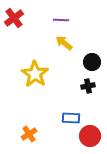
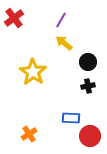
purple line: rotated 63 degrees counterclockwise
black circle: moved 4 px left
yellow star: moved 2 px left, 2 px up
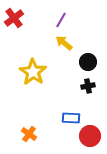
orange cross: rotated 21 degrees counterclockwise
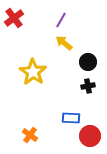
orange cross: moved 1 px right, 1 px down
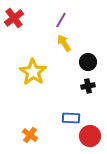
yellow arrow: rotated 18 degrees clockwise
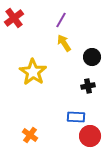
black circle: moved 4 px right, 5 px up
blue rectangle: moved 5 px right, 1 px up
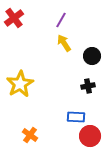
black circle: moved 1 px up
yellow star: moved 13 px left, 12 px down; rotated 8 degrees clockwise
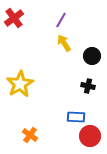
black cross: rotated 24 degrees clockwise
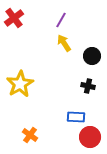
red circle: moved 1 px down
